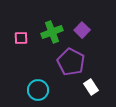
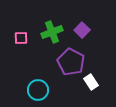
white rectangle: moved 5 px up
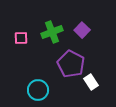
purple pentagon: moved 2 px down
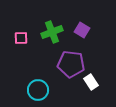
purple square: rotated 14 degrees counterclockwise
purple pentagon: rotated 20 degrees counterclockwise
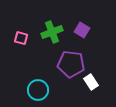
pink square: rotated 16 degrees clockwise
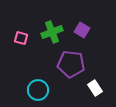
white rectangle: moved 4 px right, 6 px down
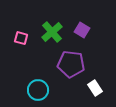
green cross: rotated 20 degrees counterclockwise
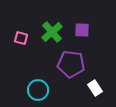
purple square: rotated 28 degrees counterclockwise
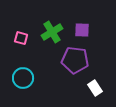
green cross: rotated 10 degrees clockwise
purple pentagon: moved 4 px right, 4 px up
cyan circle: moved 15 px left, 12 px up
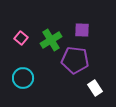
green cross: moved 1 px left, 8 px down
pink square: rotated 24 degrees clockwise
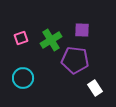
pink square: rotated 32 degrees clockwise
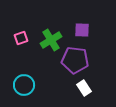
cyan circle: moved 1 px right, 7 px down
white rectangle: moved 11 px left
